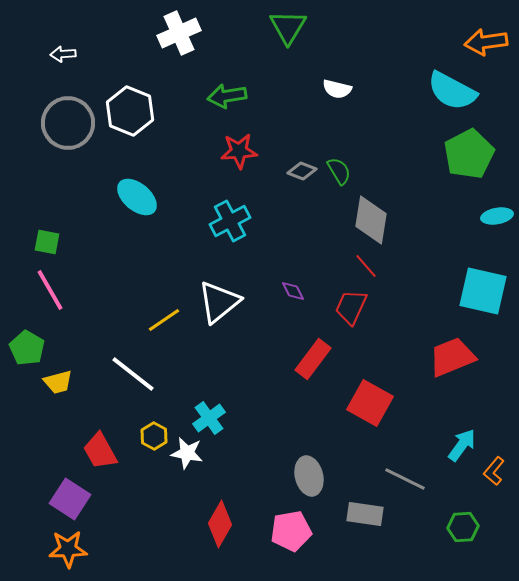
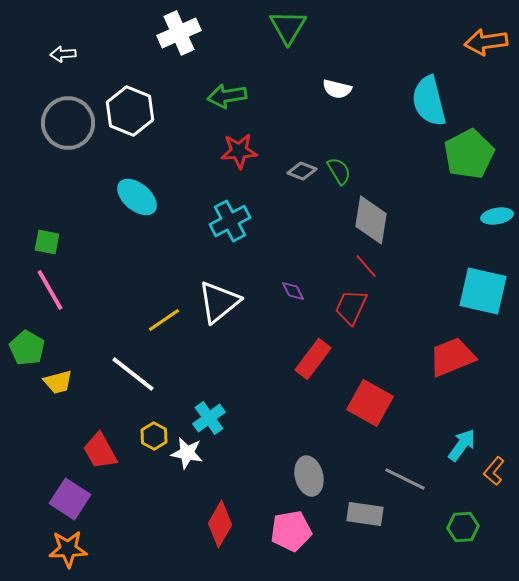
cyan semicircle at (452, 91): moved 23 px left, 10 px down; rotated 48 degrees clockwise
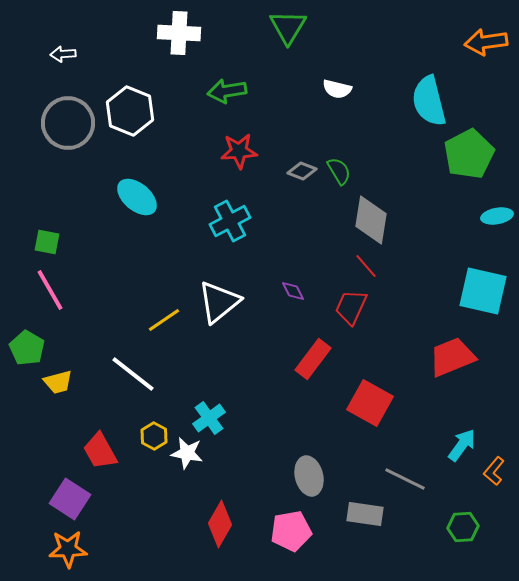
white cross at (179, 33): rotated 27 degrees clockwise
green arrow at (227, 96): moved 5 px up
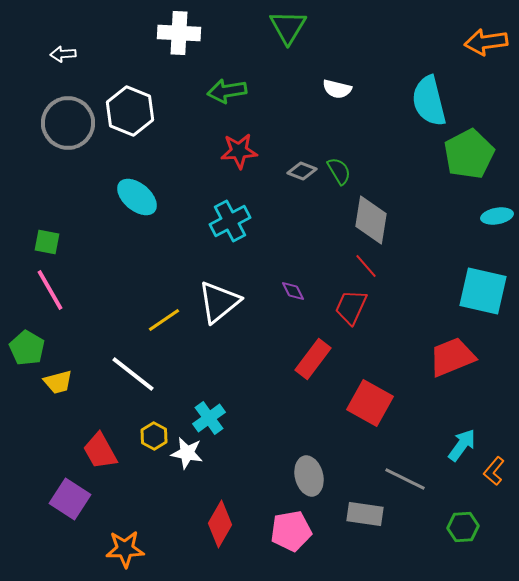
orange star at (68, 549): moved 57 px right
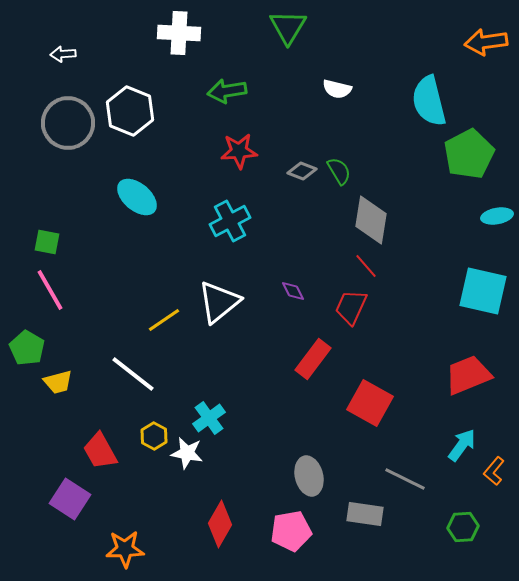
red trapezoid at (452, 357): moved 16 px right, 18 px down
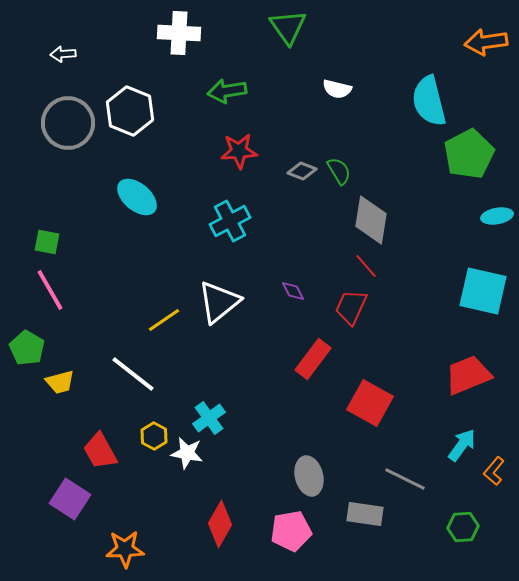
green triangle at (288, 27): rotated 6 degrees counterclockwise
yellow trapezoid at (58, 382): moved 2 px right
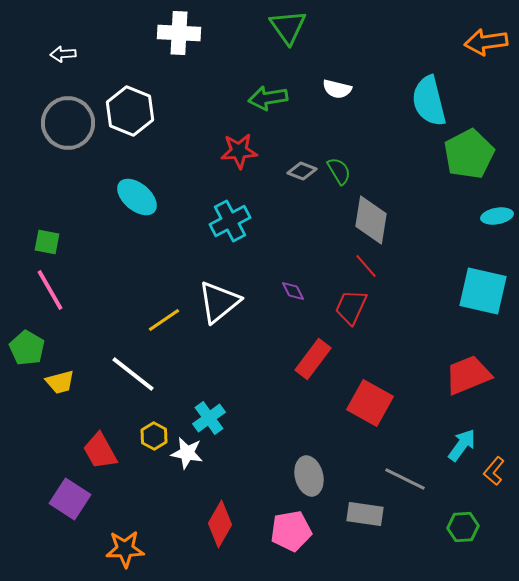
green arrow at (227, 91): moved 41 px right, 7 px down
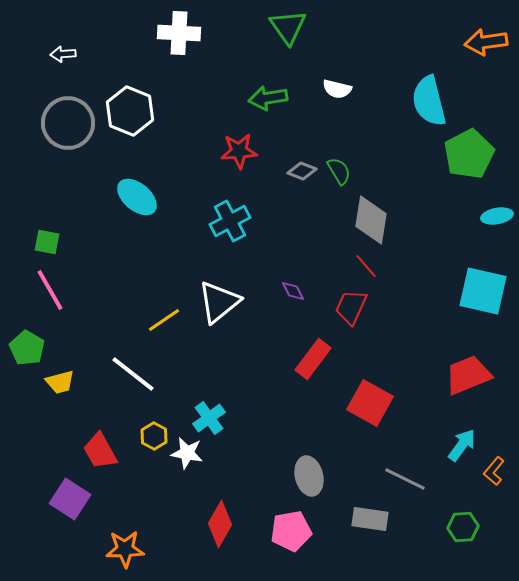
gray rectangle at (365, 514): moved 5 px right, 5 px down
